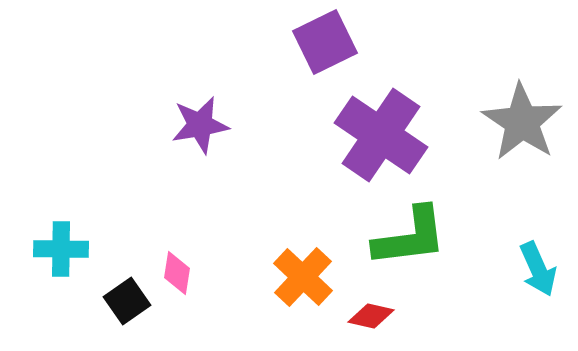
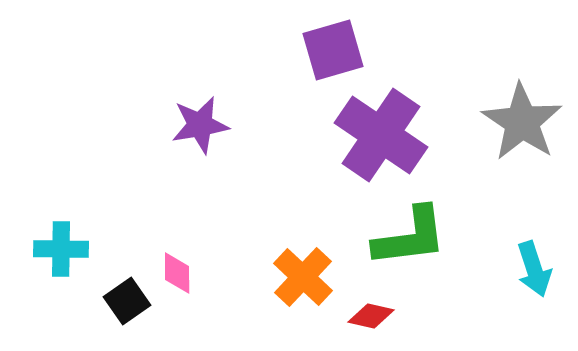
purple square: moved 8 px right, 8 px down; rotated 10 degrees clockwise
cyan arrow: moved 4 px left; rotated 6 degrees clockwise
pink diamond: rotated 9 degrees counterclockwise
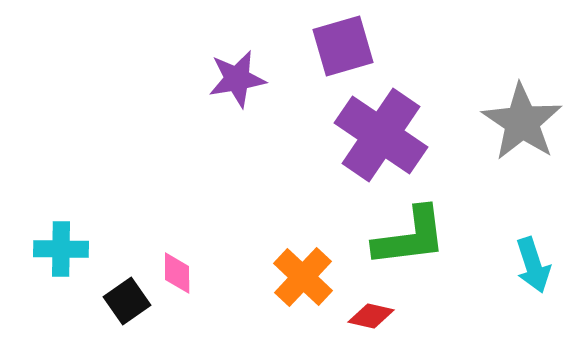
purple square: moved 10 px right, 4 px up
purple star: moved 37 px right, 46 px up
cyan arrow: moved 1 px left, 4 px up
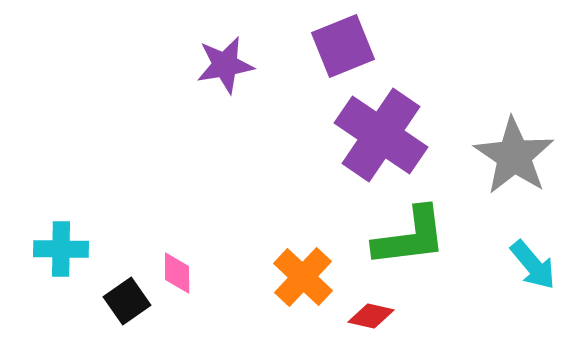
purple square: rotated 6 degrees counterclockwise
purple star: moved 12 px left, 14 px up
gray star: moved 8 px left, 34 px down
cyan arrow: rotated 22 degrees counterclockwise
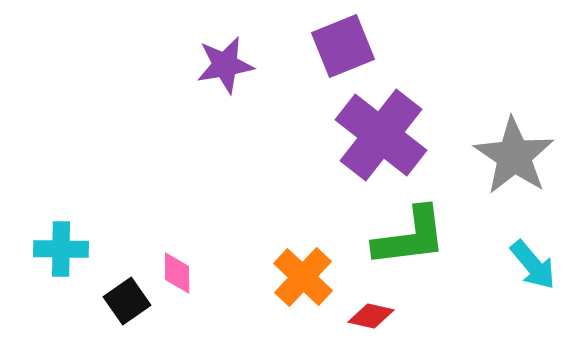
purple cross: rotated 4 degrees clockwise
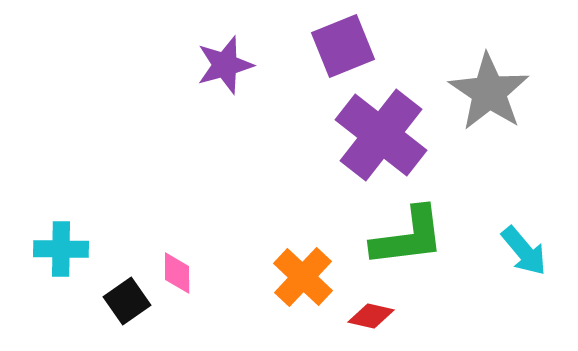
purple star: rotated 6 degrees counterclockwise
gray star: moved 25 px left, 64 px up
green L-shape: moved 2 px left
cyan arrow: moved 9 px left, 14 px up
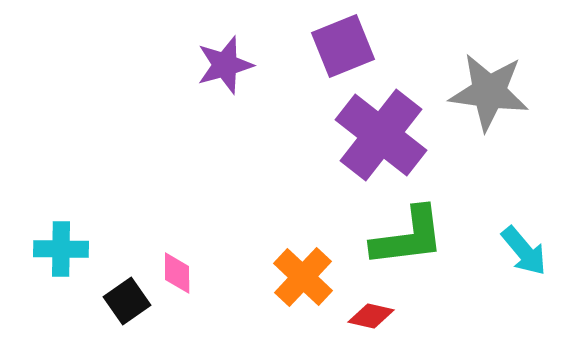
gray star: rotated 26 degrees counterclockwise
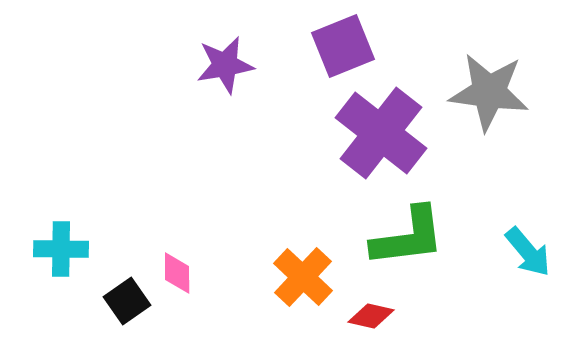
purple star: rotated 6 degrees clockwise
purple cross: moved 2 px up
cyan arrow: moved 4 px right, 1 px down
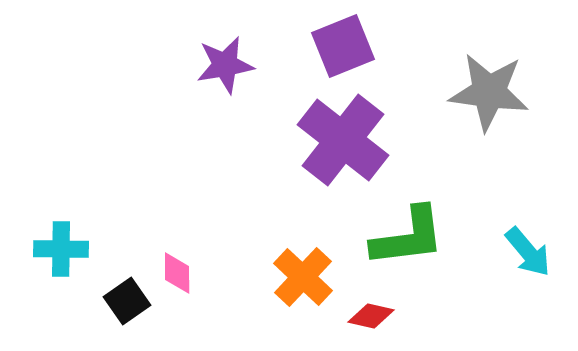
purple cross: moved 38 px left, 7 px down
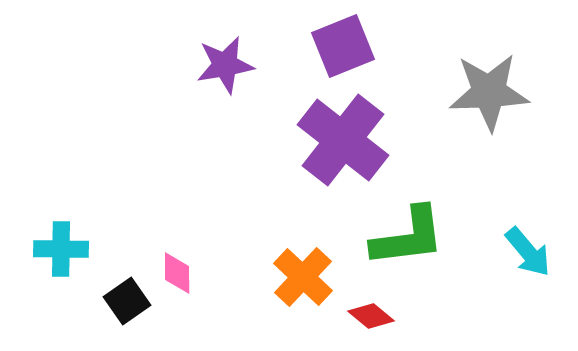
gray star: rotated 10 degrees counterclockwise
red diamond: rotated 27 degrees clockwise
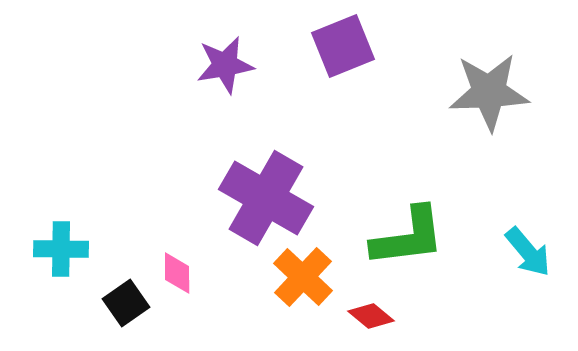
purple cross: moved 77 px left, 58 px down; rotated 8 degrees counterclockwise
black square: moved 1 px left, 2 px down
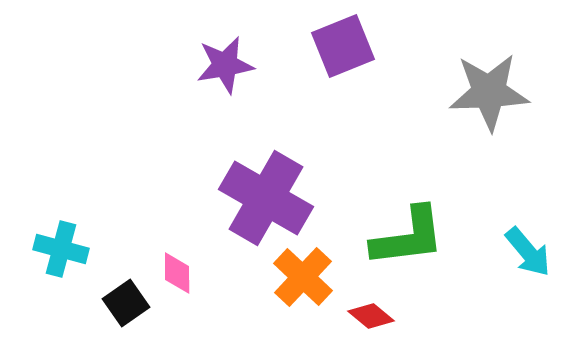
cyan cross: rotated 14 degrees clockwise
